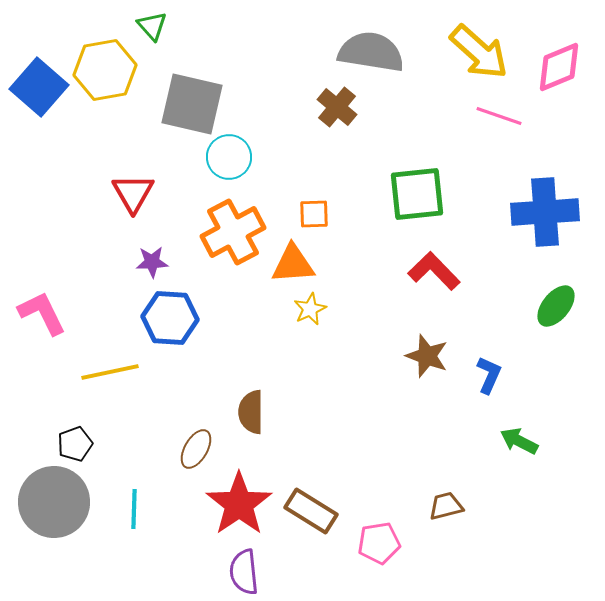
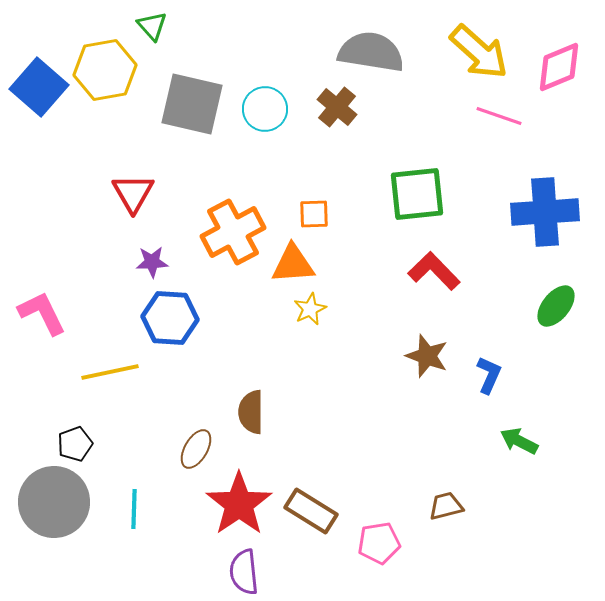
cyan circle: moved 36 px right, 48 px up
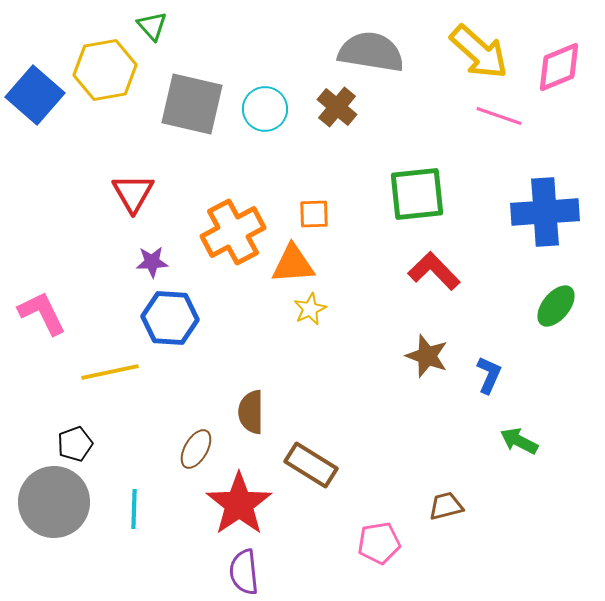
blue square: moved 4 px left, 8 px down
brown rectangle: moved 46 px up
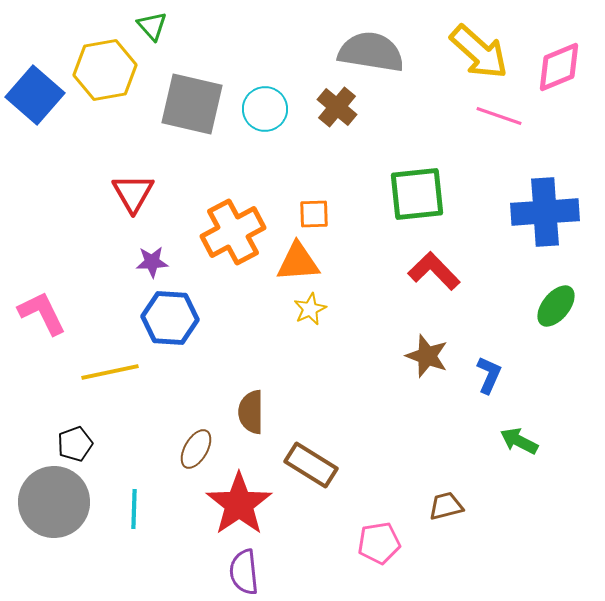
orange triangle: moved 5 px right, 2 px up
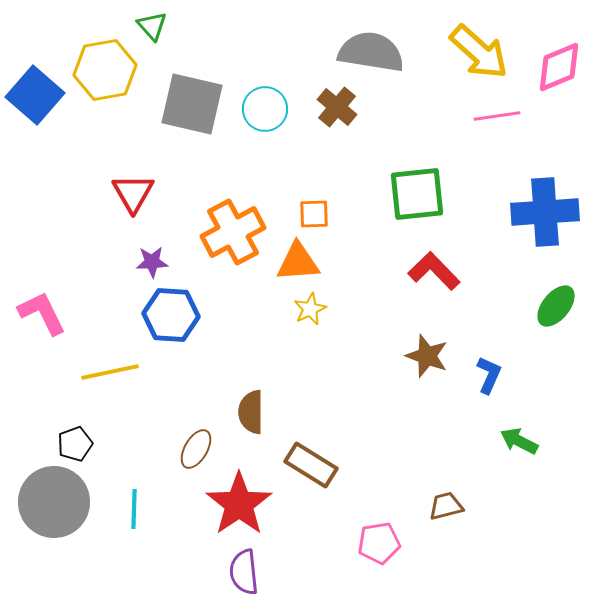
pink line: moved 2 px left; rotated 27 degrees counterclockwise
blue hexagon: moved 1 px right, 3 px up
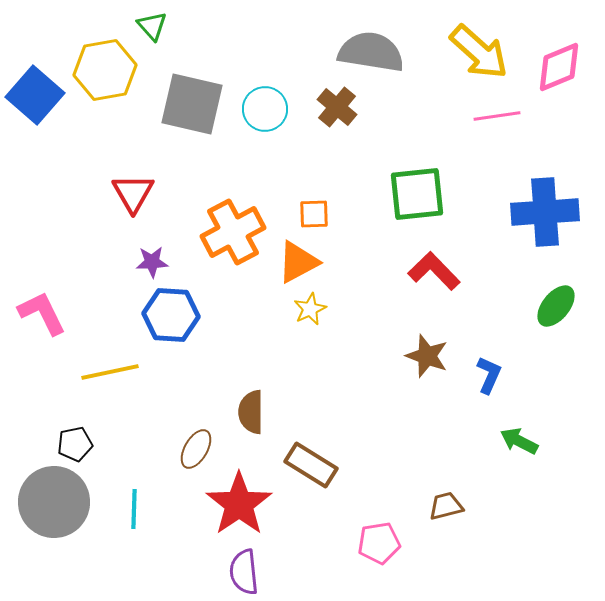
orange triangle: rotated 24 degrees counterclockwise
black pentagon: rotated 8 degrees clockwise
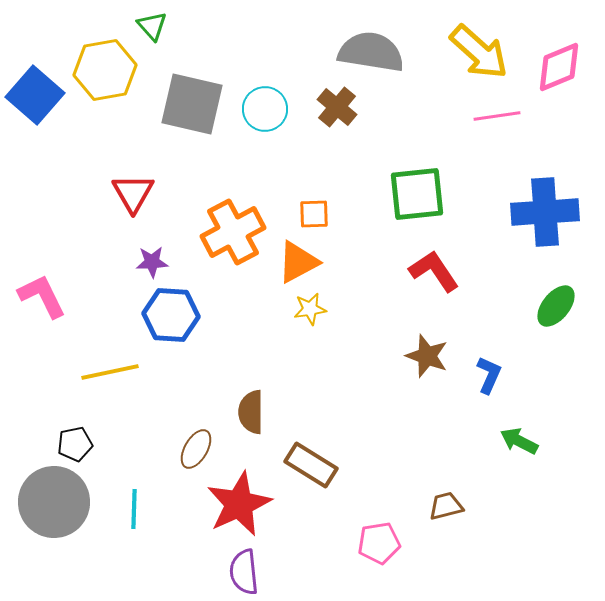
red L-shape: rotated 10 degrees clockwise
yellow star: rotated 16 degrees clockwise
pink L-shape: moved 17 px up
red star: rotated 10 degrees clockwise
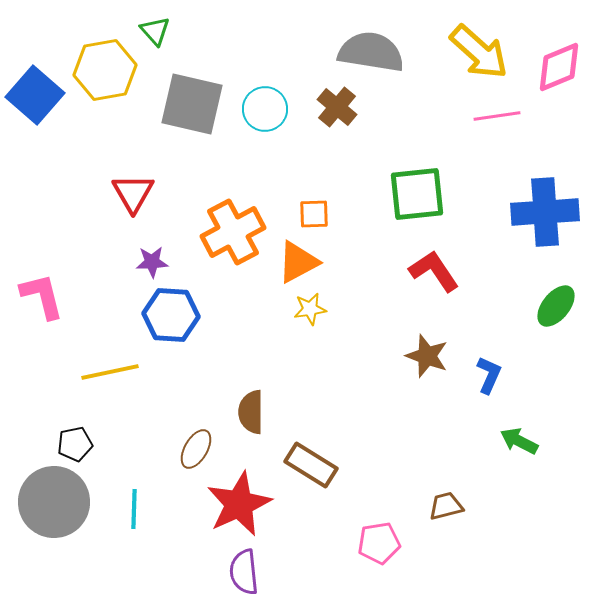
green triangle: moved 3 px right, 5 px down
pink L-shape: rotated 12 degrees clockwise
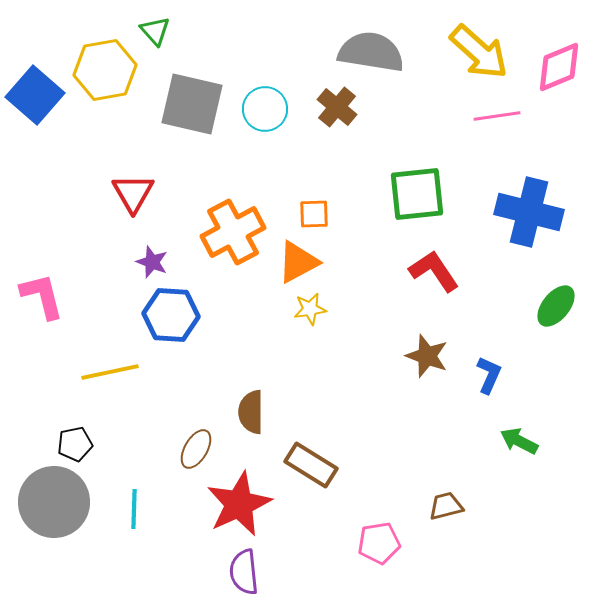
blue cross: moved 16 px left; rotated 18 degrees clockwise
purple star: rotated 24 degrees clockwise
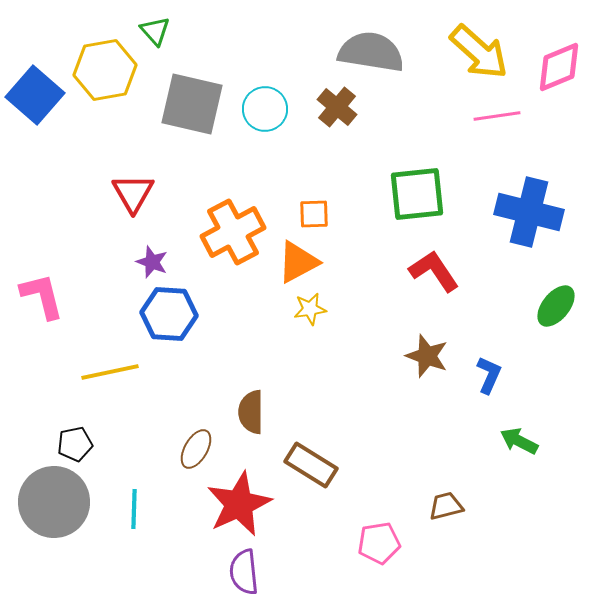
blue hexagon: moved 2 px left, 1 px up
